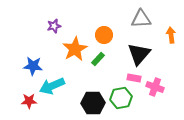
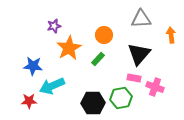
orange star: moved 6 px left, 1 px up
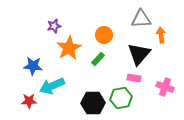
orange arrow: moved 10 px left
pink cross: moved 10 px right
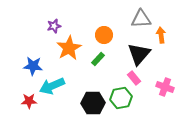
pink rectangle: rotated 40 degrees clockwise
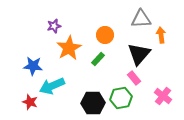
orange circle: moved 1 px right
pink cross: moved 2 px left, 9 px down; rotated 18 degrees clockwise
red star: moved 1 px right, 1 px down; rotated 21 degrees clockwise
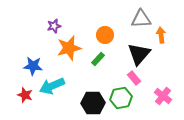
orange star: rotated 15 degrees clockwise
red star: moved 5 px left, 7 px up
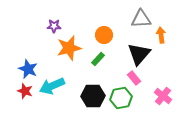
purple star: rotated 16 degrees clockwise
orange circle: moved 1 px left
blue star: moved 5 px left, 3 px down; rotated 18 degrees clockwise
red star: moved 4 px up
black hexagon: moved 7 px up
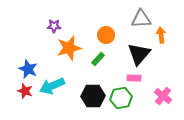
orange circle: moved 2 px right
pink rectangle: rotated 48 degrees counterclockwise
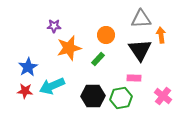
black triangle: moved 1 px right, 4 px up; rotated 15 degrees counterclockwise
blue star: moved 2 px up; rotated 18 degrees clockwise
red star: rotated 14 degrees counterclockwise
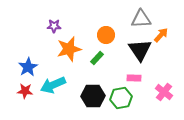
orange arrow: rotated 49 degrees clockwise
orange star: moved 1 px down
green rectangle: moved 1 px left, 1 px up
cyan arrow: moved 1 px right, 1 px up
pink cross: moved 1 px right, 4 px up
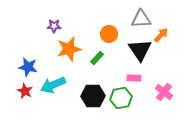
orange circle: moved 3 px right, 1 px up
blue star: rotated 30 degrees counterclockwise
red star: rotated 21 degrees clockwise
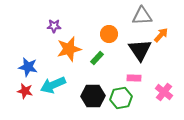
gray triangle: moved 1 px right, 3 px up
red star: rotated 14 degrees counterclockwise
